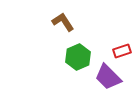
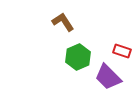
red rectangle: rotated 36 degrees clockwise
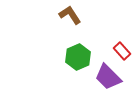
brown L-shape: moved 7 px right, 7 px up
red rectangle: rotated 30 degrees clockwise
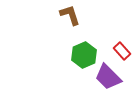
brown L-shape: rotated 15 degrees clockwise
green hexagon: moved 6 px right, 2 px up
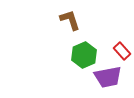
brown L-shape: moved 5 px down
purple trapezoid: rotated 56 degrees counterclockwise
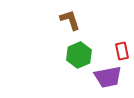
red rectangle: rotated 30 degrees clockwise
green hexagon: moved 5 px left
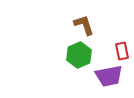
brown L-shape: moved 14 px right, 5 px down
purple trapezoid: moved 1 px right, 1 px up
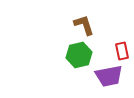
green hexagon: rotated 10 degrees clockwise
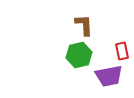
brown L-shape: rotated 15 degrees clockwise
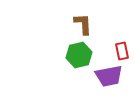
brown L-shape: moved 1 px left, 1 px up
